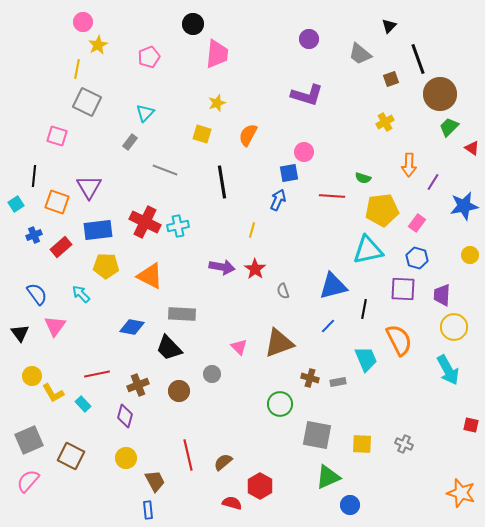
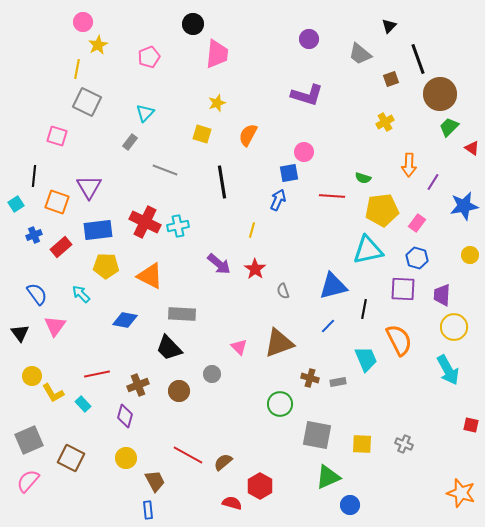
purple arrow at (222, 267): moved 3 px left, 3 px up; rotated 30 degrees clockwise
blue diamond at (132, 327): moved 7 px left, 7 px up
red line at (188, 455): rotated 48 degrees counterclockwise
brown square at (71, 456): moved 2 px down
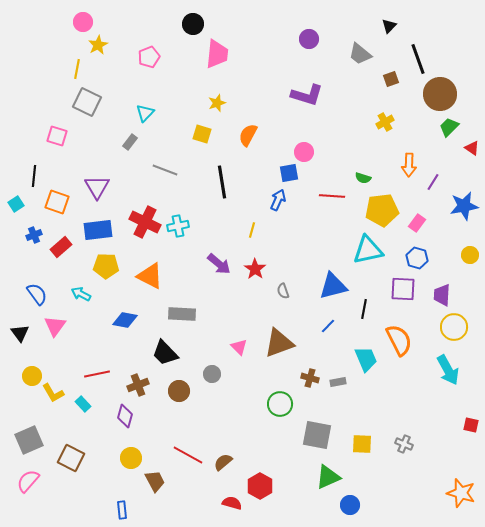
purple triangle at (89, 187): moved 8 px right
cyan arrow at (81, 294): rotated 18 degrees counterclockwise
black trapezoid at (169, 348): moved 4 px left, 5 px down
yellow circle at (126, 458): moved 5 px right
blue rectangle at (148, 510): moved 26 px left
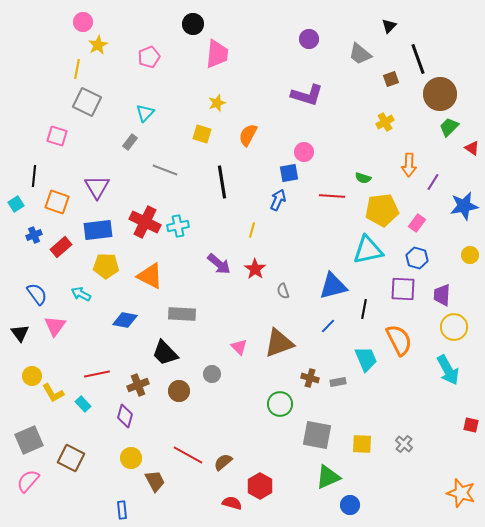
gray cross at (404, 444): rotated 18 degrees clockwise
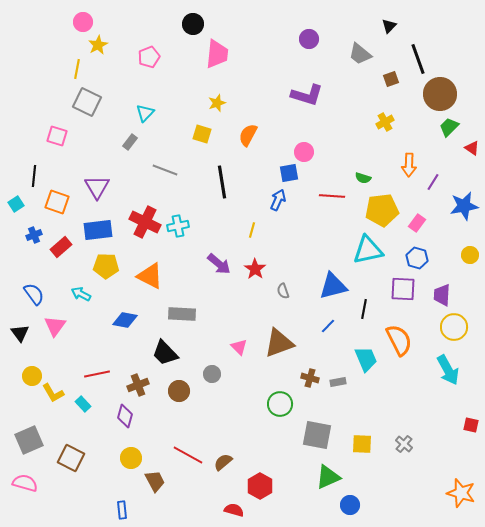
blue semicircle at (37, 294): moved 3 px left
pink semicircle at (28, 481): moved 3 px left, 2 px down; rotated 65 degrees clockwise
red semicircle at (232, 503): moved 2 px right, 7 px down
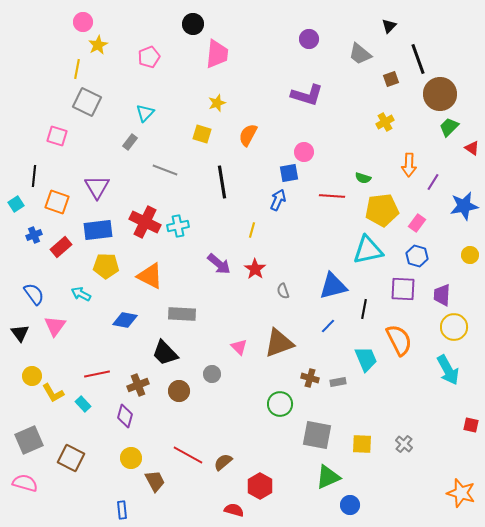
blue hexagon at (417, 258): moved 2 px up
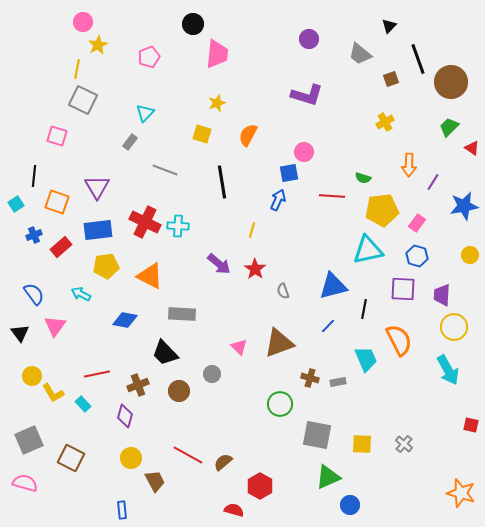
brown circle at (440, 94): moved 11 px right, 12 px up
gray square at (87, 102): moved 4 px left, 2 px up
cyan cross at (178, 226): rotated 15 degrees clockwise
yellow pentagon at (106, 266): rotated 10 degrees counterclockwise
